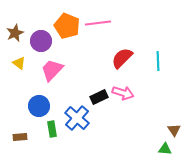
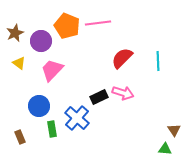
brown rectangle: rotated 72 degrees clockwise
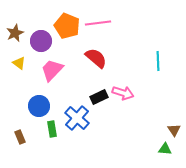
red semicircle: moved 26 px left; rotated 85 degrees clockwise
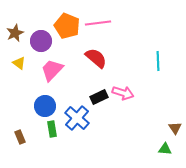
blue circle: moved 6 px right
brown triangle: moved 1 px right, 2 px up
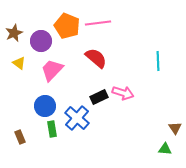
brown star: moved 1 px left
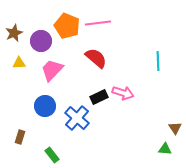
yellow triangle: rotated 40 degrees counterclockwise
green rectangle: moved 26 px down; rotated 28 degrees counterclockwise
brown rectangle: rotated 40 degrees clockwise
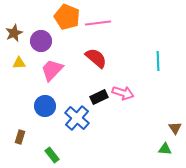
orange pentagon: moved 9 px up
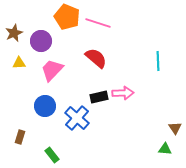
pink line: rotated 25 degrees clockwise
pink arrow: rotated 20 degrees counterclockwise
black rectangle: rotated 12 degrees clockwise
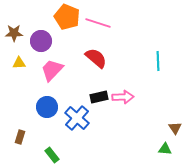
brown star: rotated 24 degrees clockwise
pink arrow: moved 4 px down
blue circle: moved 2 px right, 1 px down
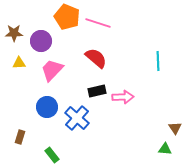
black rectangle: moved 2 px left, 6 px up
